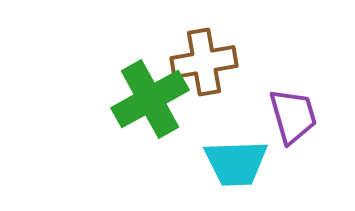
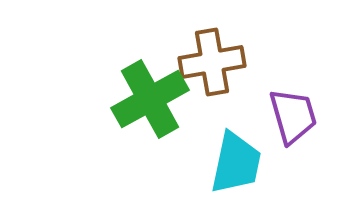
brown cross: moved 8 px right
cyan trapezoid: rotated 76 degrees counterclockwise
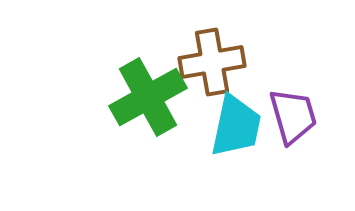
green cross: moved 2 px left, 2 px up
cyan trapezoid: moved 37 px up
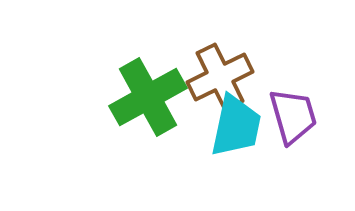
brown cross: moved 8 px right, 15 px down; rotated 16 degrees counterclockwise
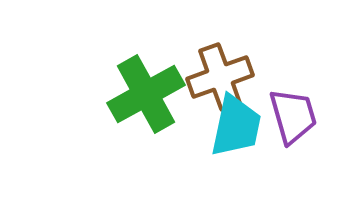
brown cross: rotated 6 degrees clockwise
green cross: moved 2 px left, 3 px up
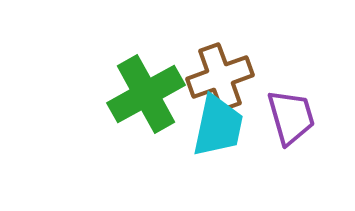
purple trapezoid: moved 2 px left, 1 px down
cyan trapezoid: moved 18 px left
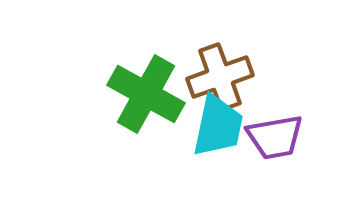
green cross: rotated 32 degrees counterclockwise
purple trapezoid: moved 16 px left, 20 px down; rotated 96 degrees clockwise
